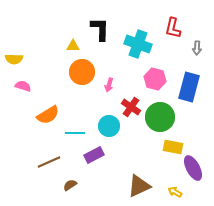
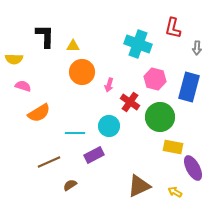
black L-shape: moved 55 px left, 7 px down
red cross: moved 1 px left, 5 px up
orange semicircle: moved 9 px left, 2 px up
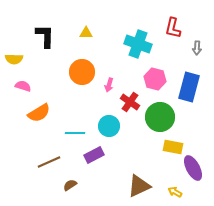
yellow triangle: moved 13 px right, 13 px up
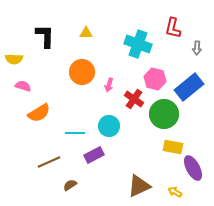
blue rectangle: rotated 36 degrees clockwise
red cross: moved 4 px right, 3 px up
green circle: moved 4 px right, 3 px up
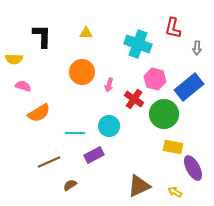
black L-shape: moved 3 px left
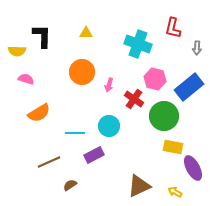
yellow semicircle: moved 3 px right, 8 px up
pink semicircle: moved 3 px right, 7 px up
green circle: moved 2 px down
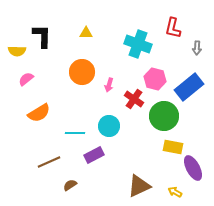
pink semicircle: rotated 56 degrees counterclockwise
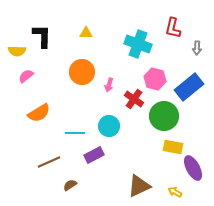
pink semicircle: moved 3 px up
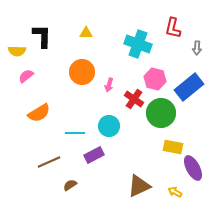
green circle: moved 3 px left, 3 px up
